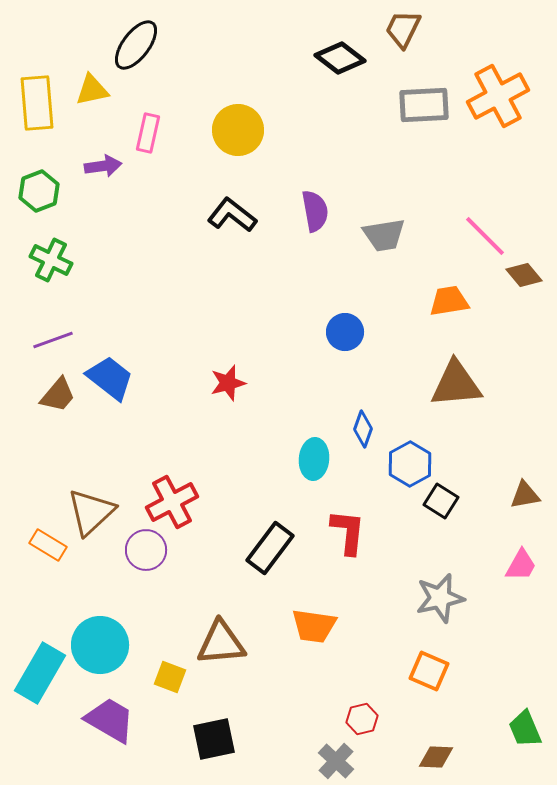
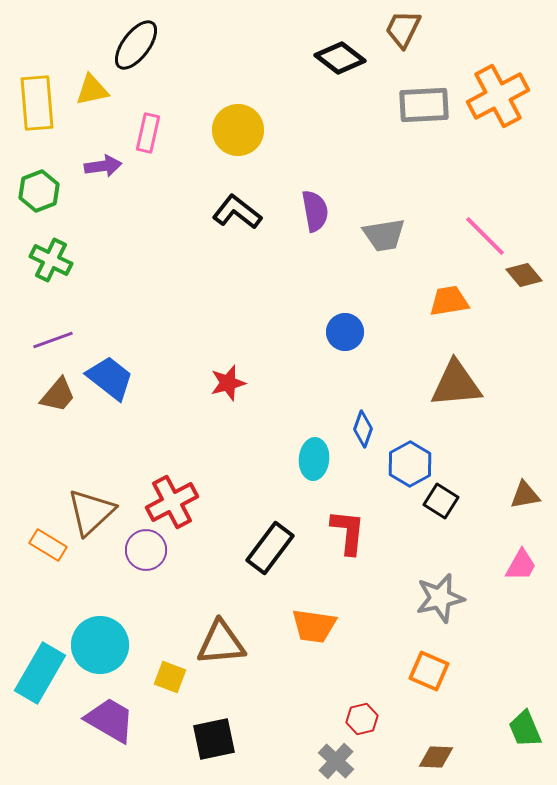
black L-shape at (232, 215): moved 5 px right, 3 px up
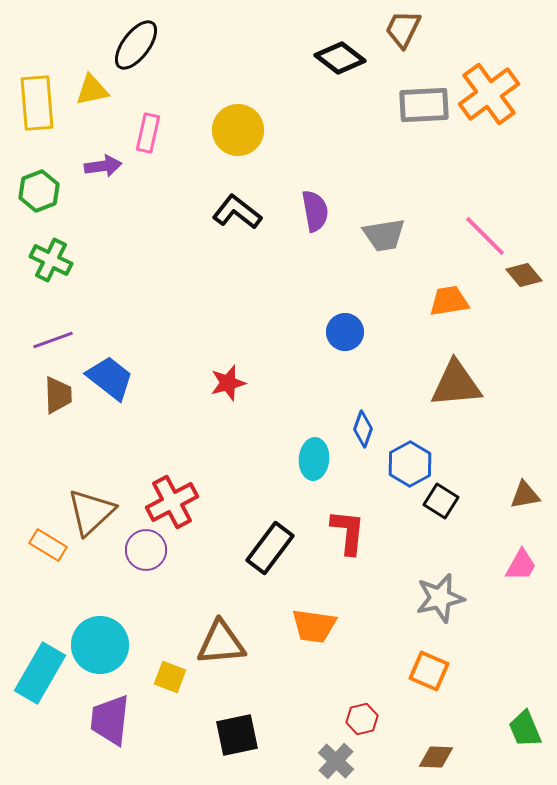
orange cross at (498, 96): moved 9 px left, 2 px up; rotated 8 degrees counterclockwise
brown trapezoid at (58, 395): rotated 42 degrees counterclockwise
purple trapezoid at (110, 720): rotated 114 degrees counterclockwise
black square at (214, 739): moved 23 px right, 4 px up
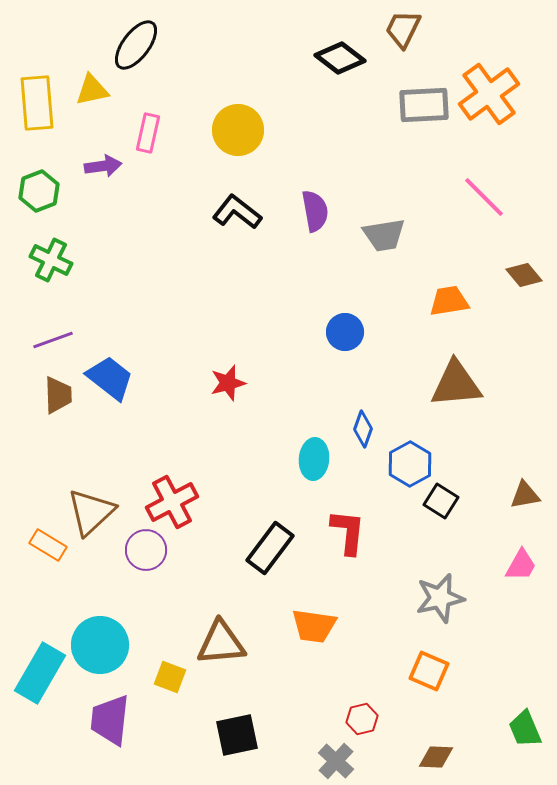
pink line at (485, 236): moved 1 px left, 39 px up
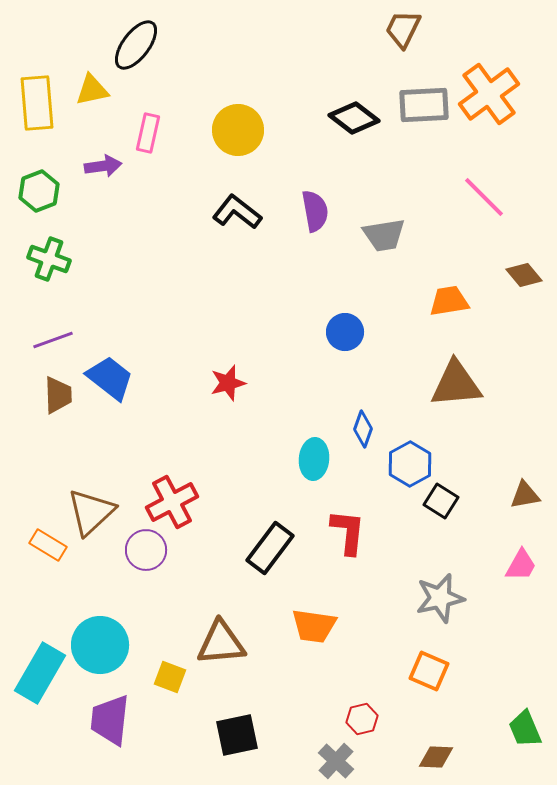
black diamond at (340, 58): moved 14 px right, 60 px down
green cross at (51, 260): moved 2 px left, 1 px up; rotated 6 degrees counterclockwise
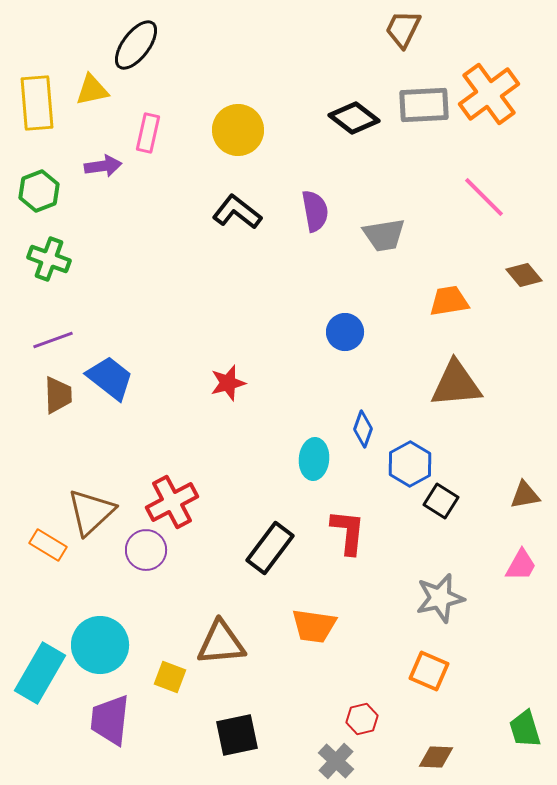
green trapezoid at (525, 729): rotated 6 degrees clockwise
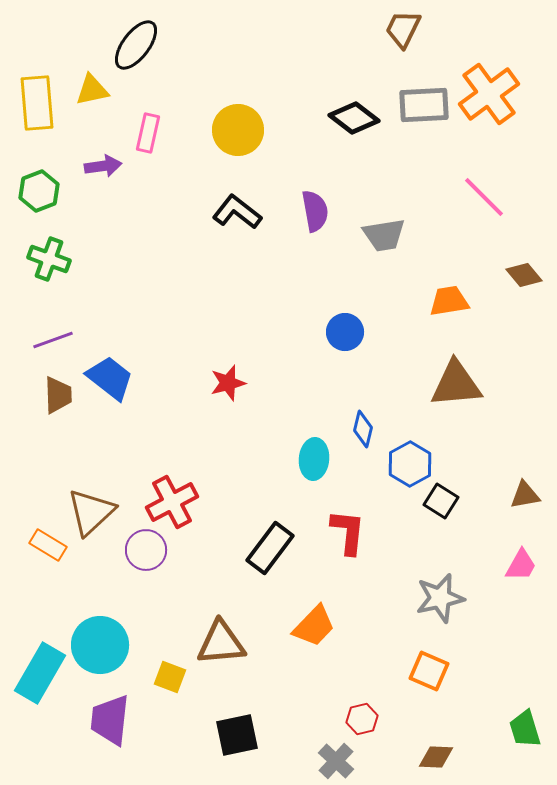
blue diamond at (363, 429): rotated 6 degrees counterclockwise
orange trapezoid at (314, 626): rotated 54 degrees counterclockwise
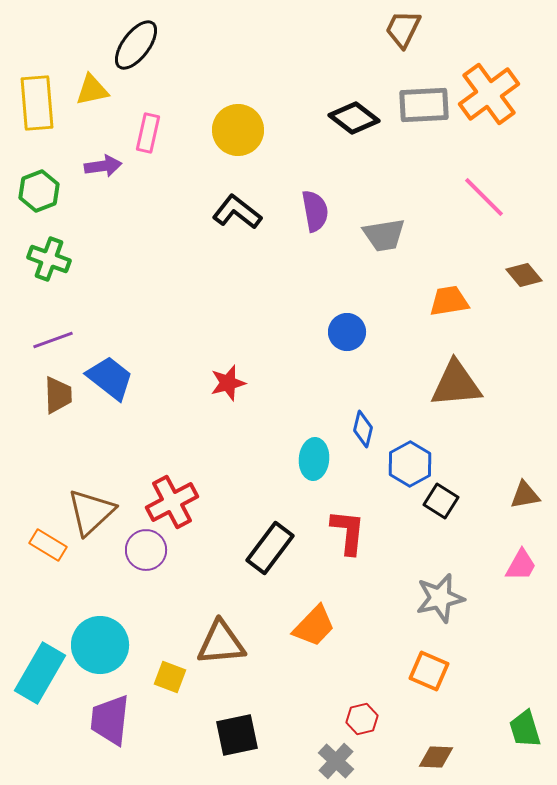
blue circle at (345, 332): moved 2 px right
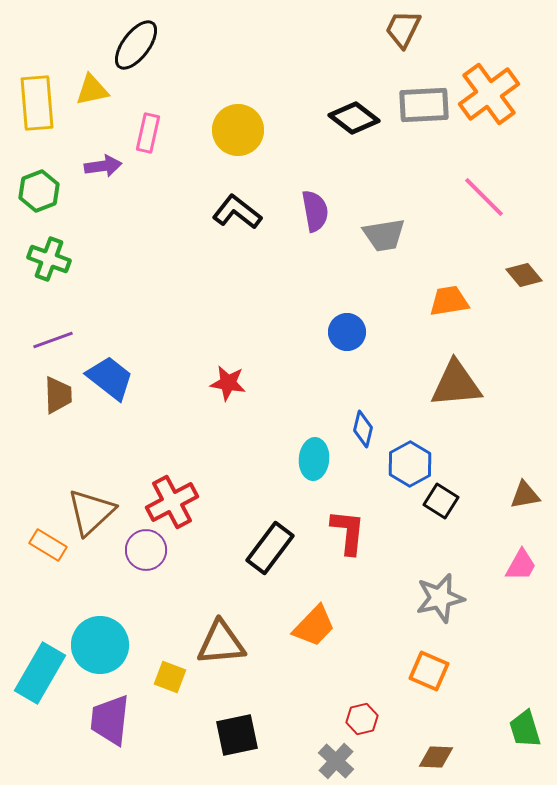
red star at (228, 383): rotated 24 degrees clockwise
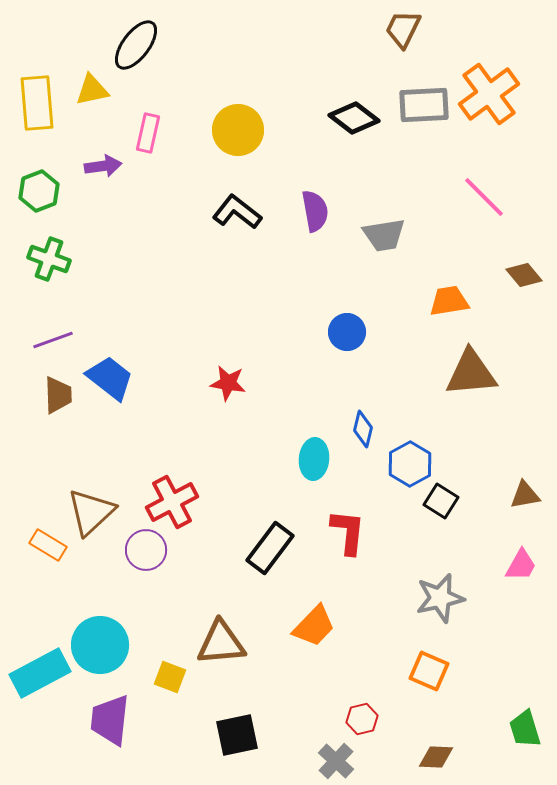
brown triangle at (456, 384): moved 15 px right, 11 px up
cyan rectangle at (40, 673): rotated 32 degrees clockwise
